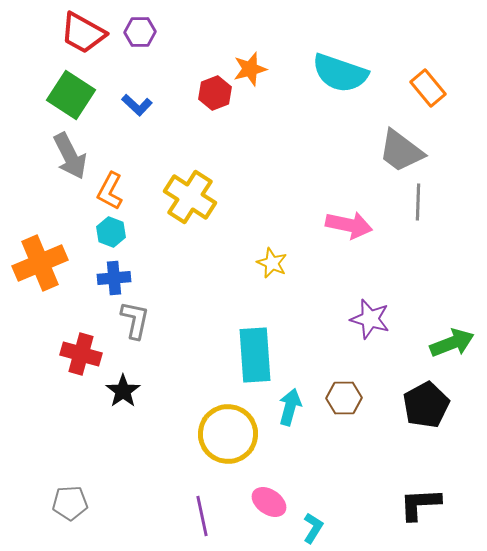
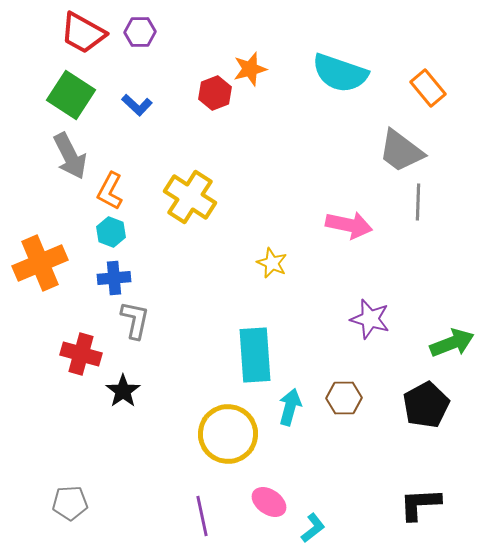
cyan L-shape: rotated 20 degrees clockwise
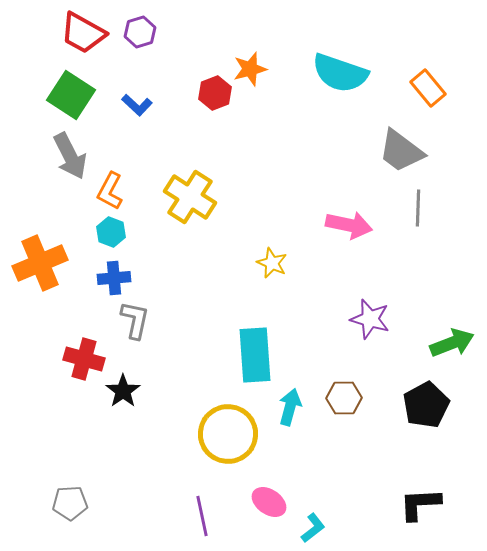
purple hexagon: rotated 16 degrees counterclockwise
gray line: moved 6 px down
red cross: moved 3 px right, 5 px down
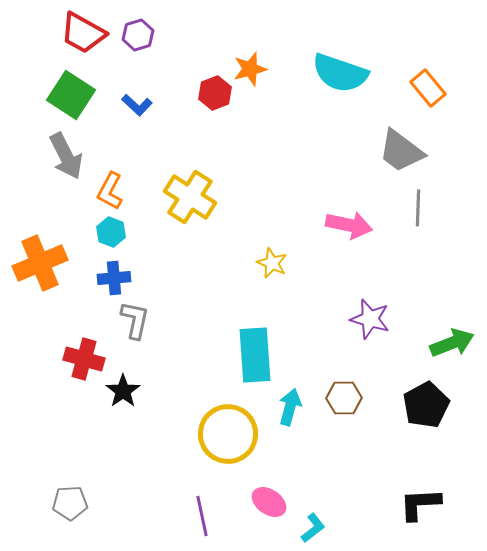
purple hexagon: moved 2 px left, 3 px down
gray arrow: moved 4 px left
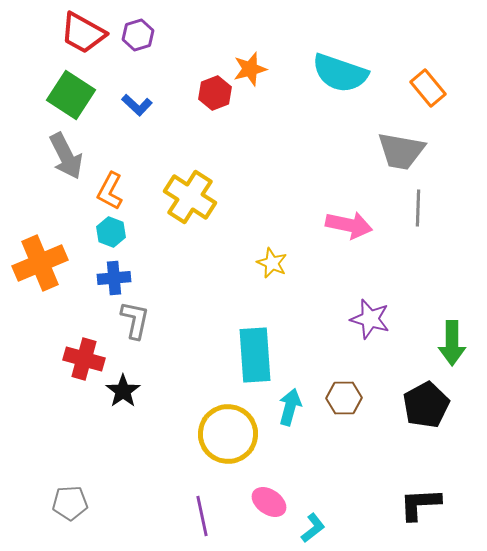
gray trapezoid: rotated 27 degrees counterclockwise
green arrow: rotated 111 degrees clockwise
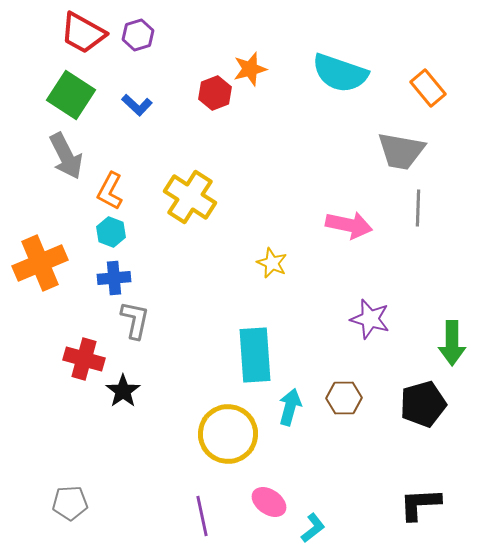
black pentagon: moved 3 px left, 1 px up; rotated 12 degrees clockwise
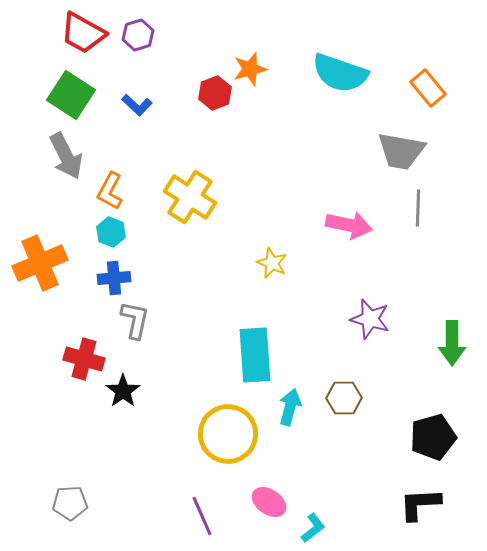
black pentagon: moved 10 px right, 33 px down
purple line: rotated 12 degrees counterclockwise
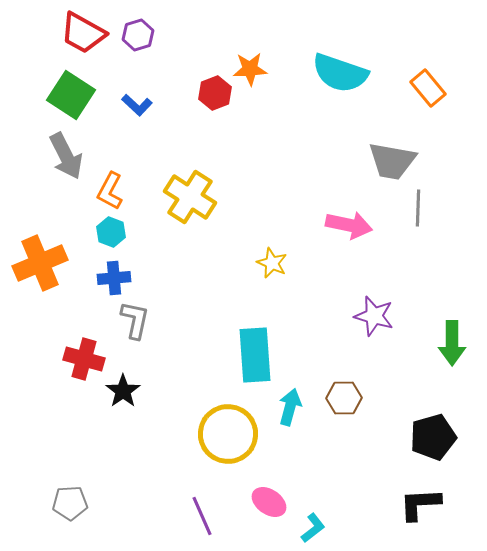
orange star: rotated 12 degrees clockwise
gray trapezoid: moved 9 px left, 10 px down
purple star: moved 4 px right, 3 px up
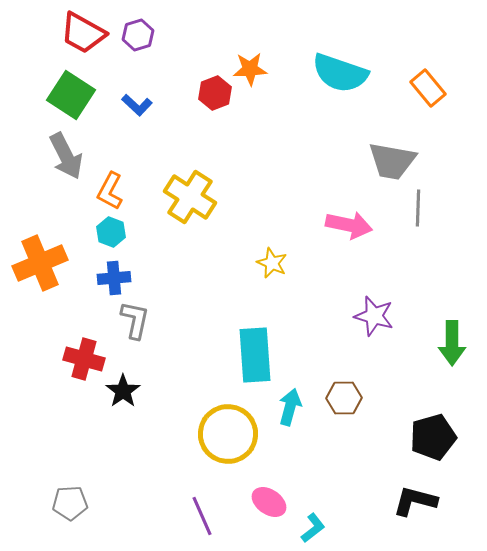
black L-shape: moved 5 px left, 3 px up; rotated 18 degrees clockwise
